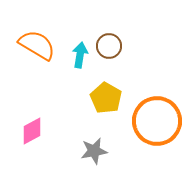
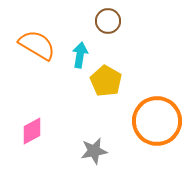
brown circle: moved 1 px left, 25 px up
yellow pentagon: moved 17 px up
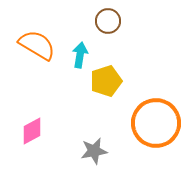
yellow pentagon: rotated 24 degrees clockwise
orange circle: moved 1 px left, 2 px down
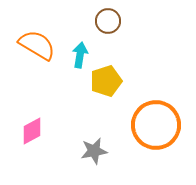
orange circle: moved 2 px down
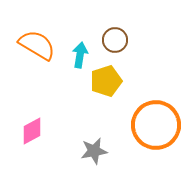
brown circle: moved 7 px right, 19 px down
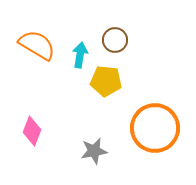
yellow pentagon: rotated 24 degrees clockwise
orange circle: moved 1 px left, 3 px down
pink diamond: rotated 40 degrees counterclockwise
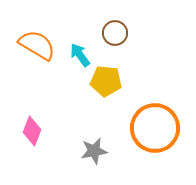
brown circle: moved 7 px up
cyan arrow: rotated 45 degrees counterclockwise
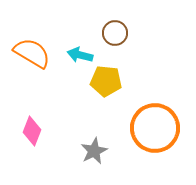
orange semicircle: moved 5 px left, 8 px down
cyan arrow: rotated 40 degrees counterclockwise
gray star: rotated 16 degrees counterclockwise
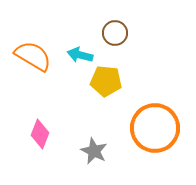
orange semicircle: moved 1 px right, 3 px down
pink diamond: moved 8 px right, 3 px down
gray star: rotated 20 degrees counterclockwise
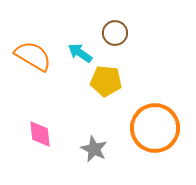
cyan arrow: moved 2 px up; rotated 20 degrees clockwise
pink diamond: rotated 28 degrees counterclockwise
gray star: moved 2 px up
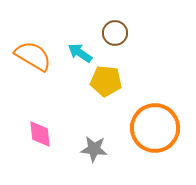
gray star: rotated 20 degrees counterclockwise
